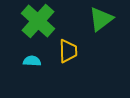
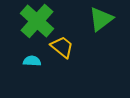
green cross: moved 1 px left
yellow trapezoid: moved 6 px left, 4 px up; rotated 50 degrees counterclockwise
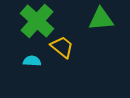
green triangle: rotated 32 degrees clockwise
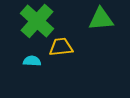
yellow trapezoid: moved 1 px left; rotated 45 degrees counterclockwise
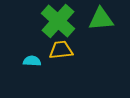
green cross: moved 21 px right
yellow trapezoid: moved 3 px down
